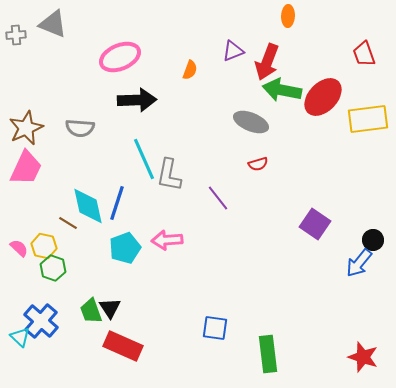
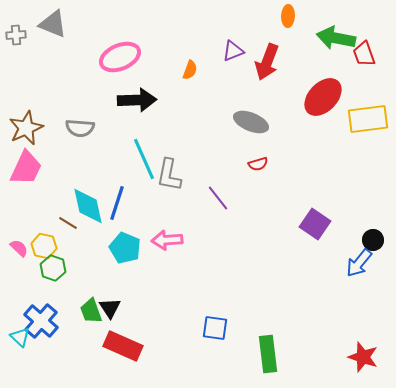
green arrow: moved 54 px right, 52 px up
cyan pentagon: rotated 28 degrees counterclockwise
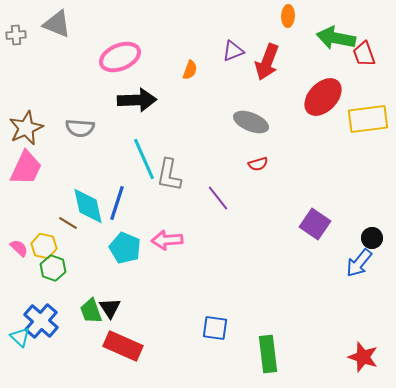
gray triangle: moved 4 px right
black circle: moved 1 px left, 2 px up
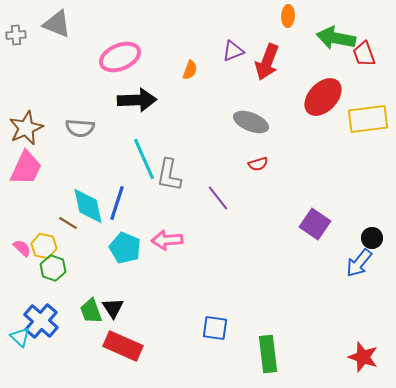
pink semicircle: moved 3 px right
black triangle: moved 3 px right
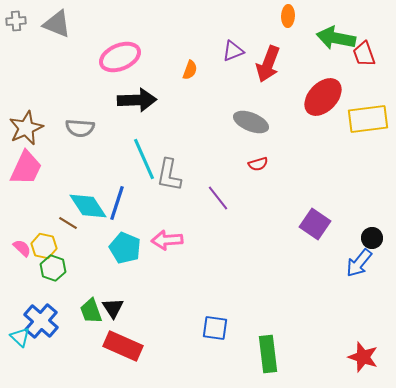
gray cross: moved 14 px up
red arrow: moved 1 px right, 2 px down
cyan diamond: rotated 21 degrees counterclockwise
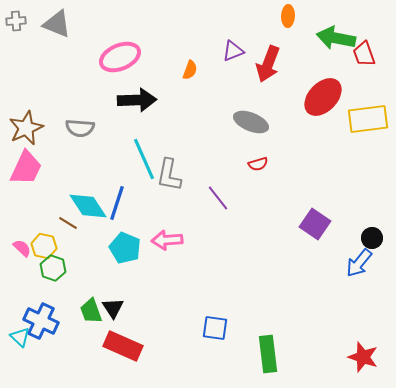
blue cross: rotated 16 degrees counterclockwise
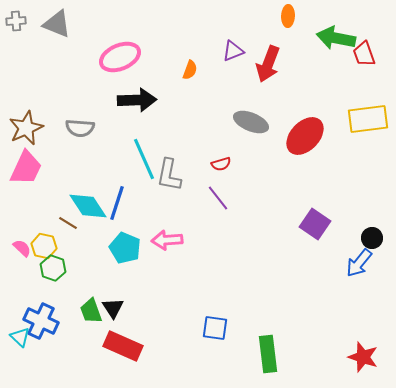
red ellipse: moved 18 px left, 39 px down
red semicircle: moved 37 px left
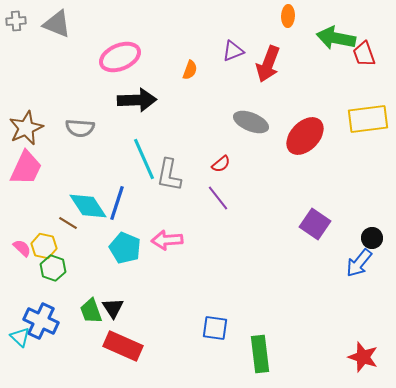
red semicircle: rotated 24 degrees counterclockwise
green rectangle: moved 8 px left
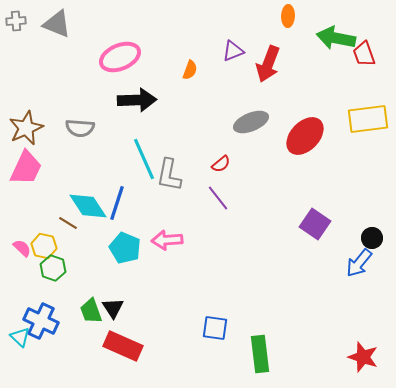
gray ellipse: rotated 44 degrees counterclockwise
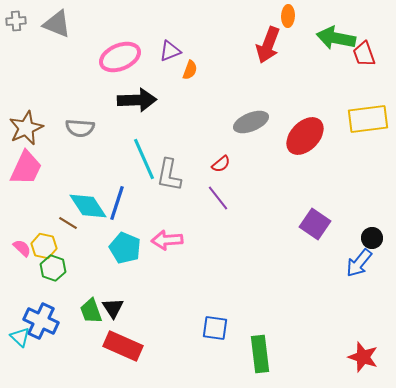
purple triangle: moved 63 px left
red arrow: moved 19 px up
